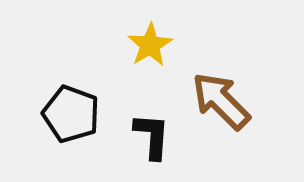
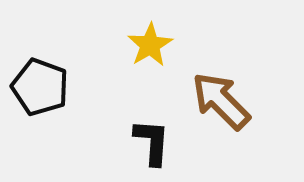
black pentagon: moved 31 px left, 27 px up
black L-shape: moved 6 px down
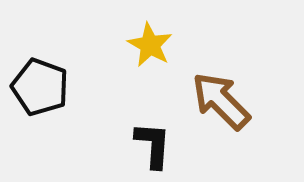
yellow star: rotated 12 degrees counterclockwise
black L-shape: moved 1 px right, 3 px down
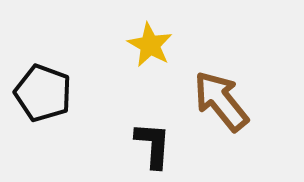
black pentagon: moved 3 px right, 6 px down
brown arrow: rotated 6 degrees clockwise
